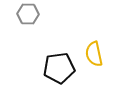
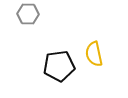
black pentagon: moved 2 px up
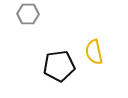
yellow semicircle: moved 2 px up
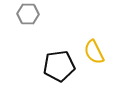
yellow semicircle: rotated 15 degrees counterclockwise
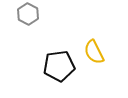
gray hexagon: rotated 25 degrees clockwise
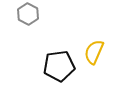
yellow semicircle: rotated 50 degrees clockwise
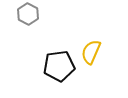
yellow semicircle: moved 3 px left
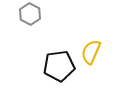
gray hexagon: moved 2 px right
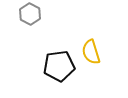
yellow semicircle: rotated 40 degrees counterclockwise
